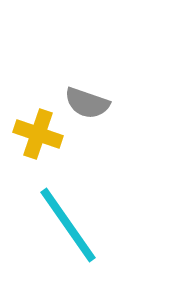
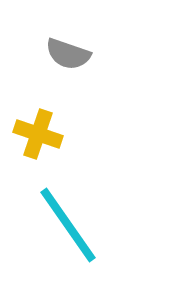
gray semicircle: moved 19 px left, 49 px up
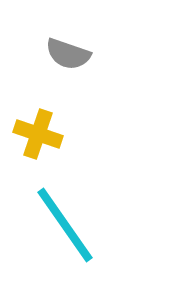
cyan line: moved 3 px left
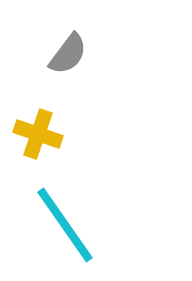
gray semicircle: rotated 72 degrees counterclockwise
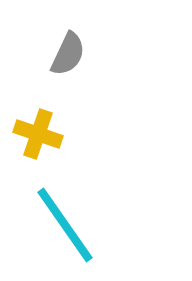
gray semicircle: rotated 12 degrees counterclockwise
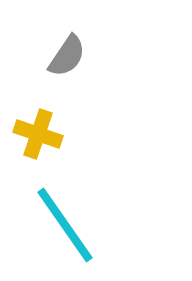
gray semicircle: moved 1 px left, 2 px down; rotated 9 degrees clockwise
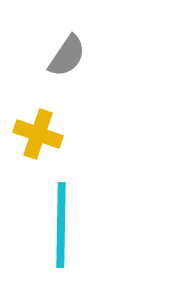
cyan line: moved 4 px left; rotated 36 degrees clockwise
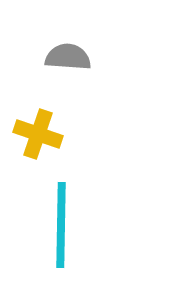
gray semicircle: moved 1 px right, 1 px down; rotated 120 degrees counterclockwise
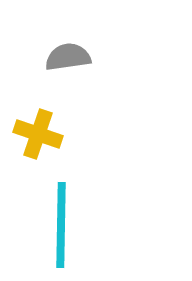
gray semicircle: rotated 12 degrees counterclockwise
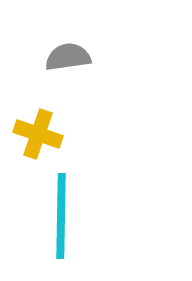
cyan line: moved 9 px up
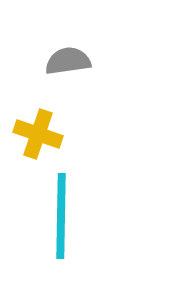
gray semicircle: moved 4 px down
